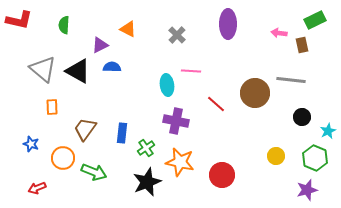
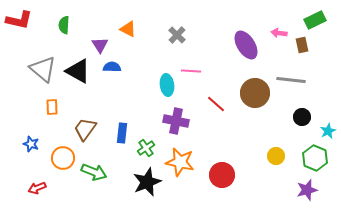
purple ellipse: moved 18 px right, 21 px down; rotated 32 degrees counterclockwise
purple triangle: rotated 36 degrees counterclockwise
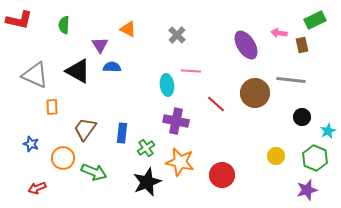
gray triangle: moved 8 px left, 6 px down; rotated 16 degrees counterclockwise
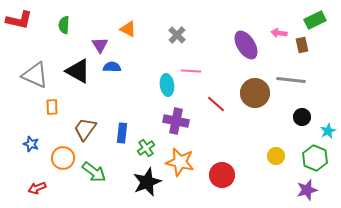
green arrow: rotated 15 degrees clockwise
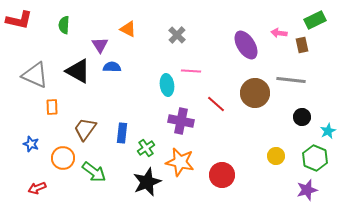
purple cross: moved 5 px right
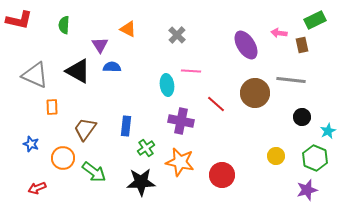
blue rectangle: moved 4 px right, 7 px up
black star: moved 6 px left; rotated 20 degrees clockwise
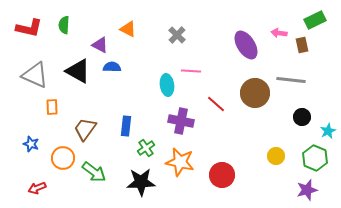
red L-shape: moved 10 px right, 8 px down
purple triangle: rotated 30 degrees counterclockwise
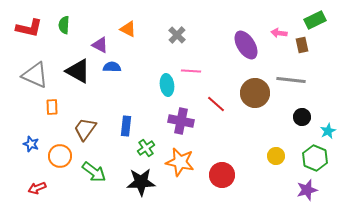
orange circle: moved 3 px left, 2 px up
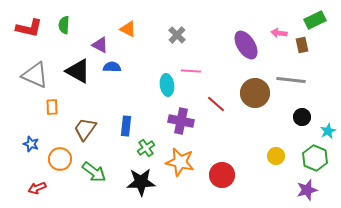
orange circle: moved 3 px down
